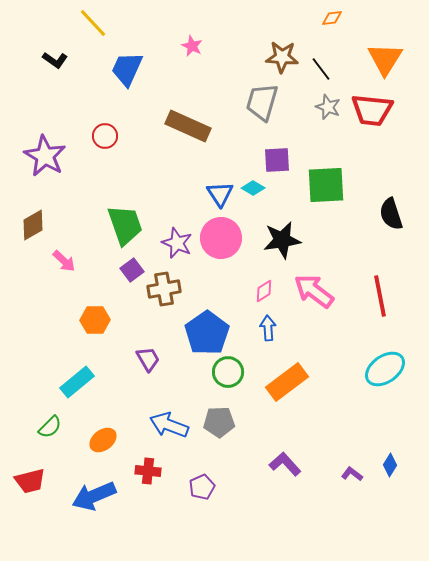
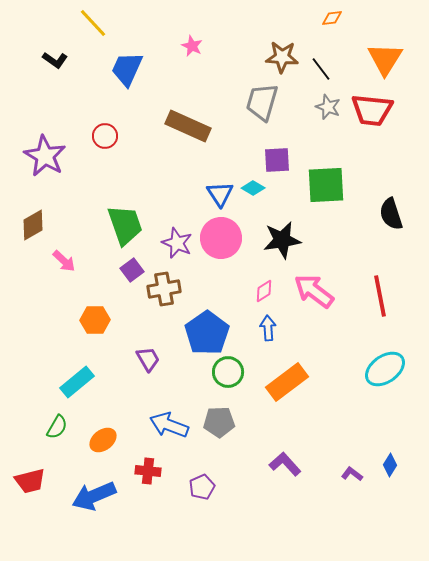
green semicircle at (50, 427): moved 7 px right; rotated 15 degrees counterclockwise
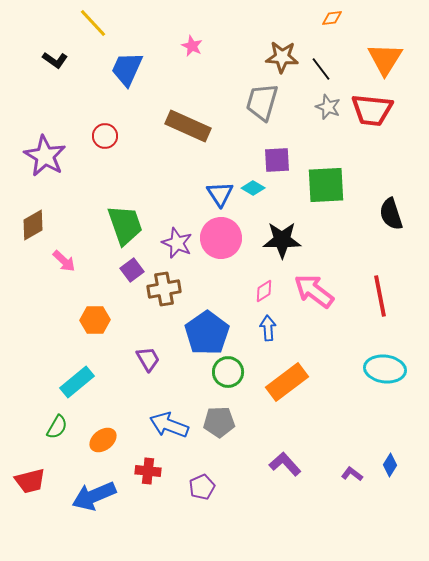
black star at (282, 240): rotated 9 degrees clockwise
cyan ellipse at (385, 369): rotated 42 degrees clockwise
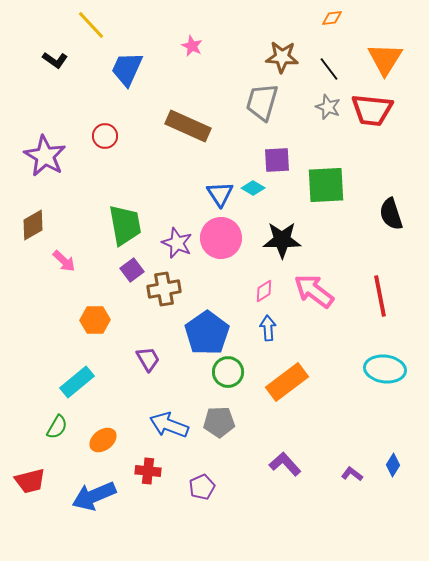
yellow line at (93, 23): moved 2 px left, 2 px down
black line at (321, 69): moved 8 px right
green trapezoid at (125, 225): rotated 9 degrees clockwise
blue diamond at (390, 465): moved 3 px right
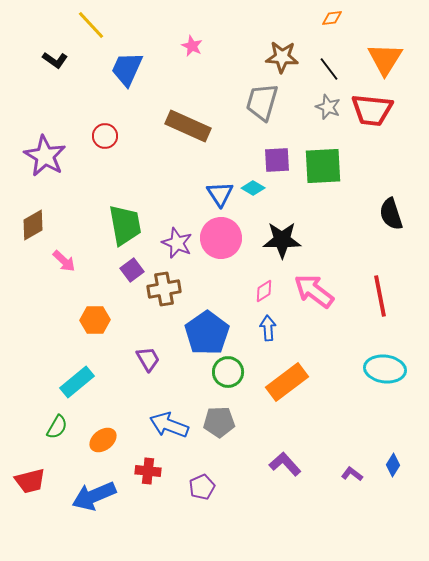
green square at (326, 185): moved 3 px left, 19 px up
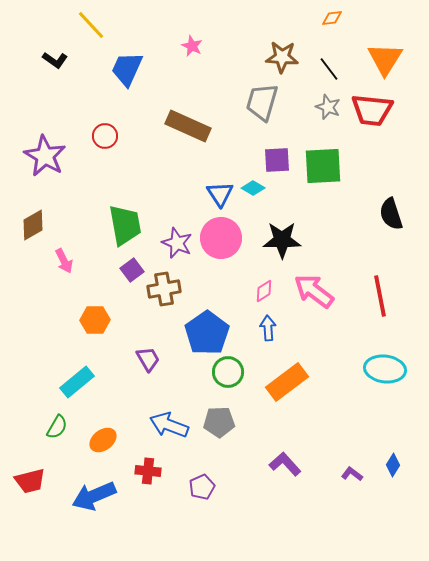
pink arrow at (64, 261): rotated 20 degrees clockwise
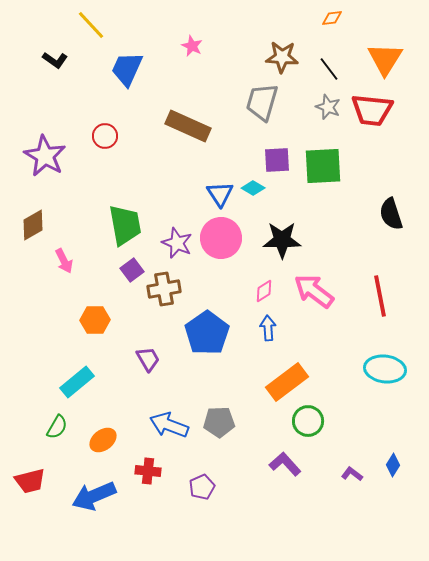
green circle at (228, 372): moved 80 px right, 49 px down
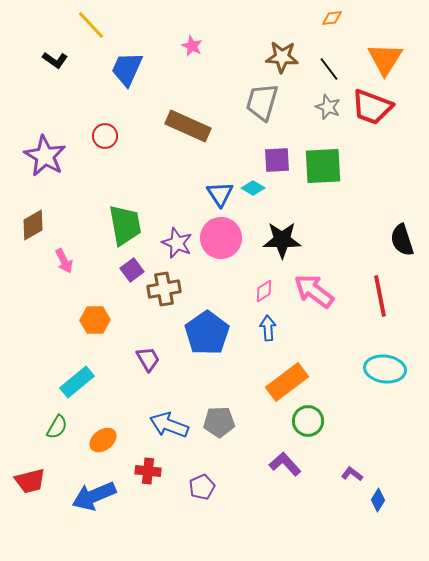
red trapezoid at (372, 110): moved 3 px up; rotated 15 degrees clockwise
black semicircle at (391, 214): moved 11 px right, 26 px down
blue diamond at (393, 465): moved 15 px left, 35 px down
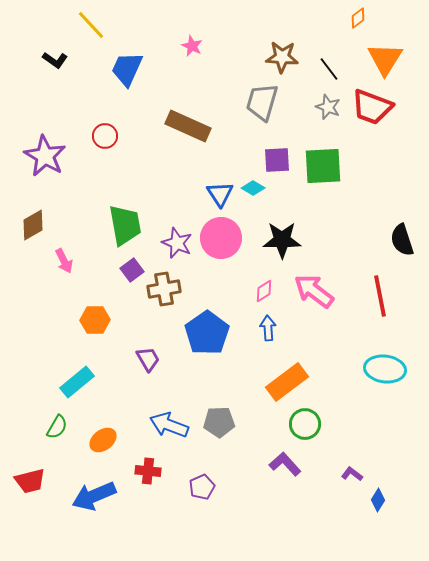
orange diamond at (332, 18): moved 26 px right; rotated 30 degrees counterclockwise
green circle at (308, 421): moved 3 px left, 3 px down
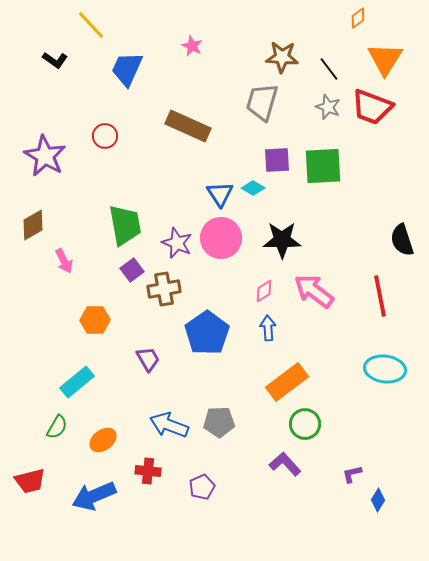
purple L-shape at (352, 474): rotated 50 degrees counterclockwise
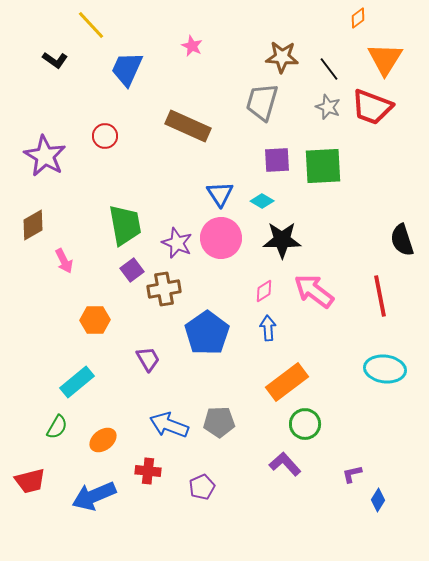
cyan diamond at (253, 188): moved 9 px right, 13 px down
